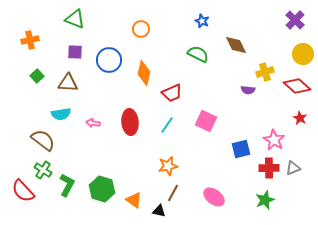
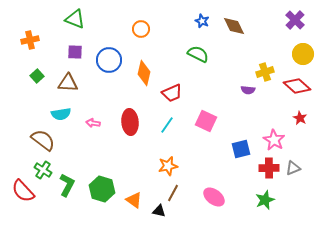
brown diamond: moved 2 px left, 19 px up
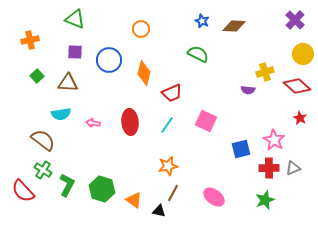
brown diamond: rotated 60 degrees counterclockwise
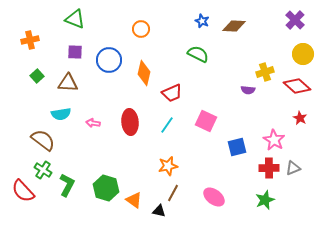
blue square: moved 4 px left, 2 px up
green hexagon: moved 4 px right, 1 px up
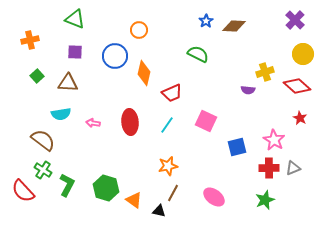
blue star: moved 4 px right; rotated 16 degrees clockwise
orange circle: moved 2 px left, 1 px down
blue circle: moved 6 px right, 4 px up
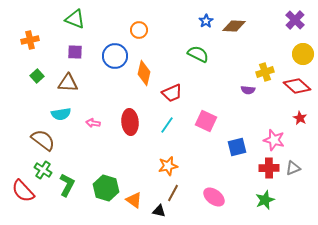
pink star: rotated 15 degrees counterclockwise
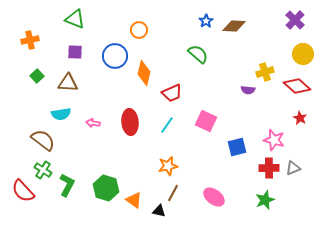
green semicircle: rotated 15 degrees clockwise
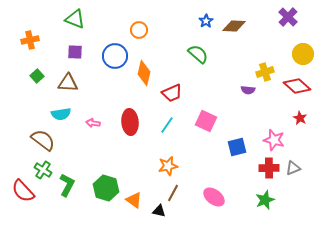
purple cross: moved 7 px left, 3 px up
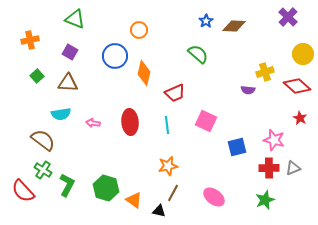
purple square: moved 5 px left; rotated 28 degrees clockwise
red trapezoid: moved 3 px right
cyan line: rotated 42 degrees counterclockwise
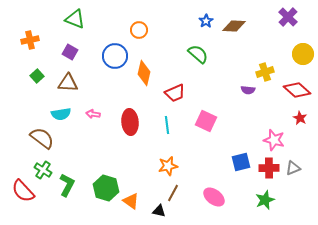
red diamond: moved 4 px down
pink arrow: moved 9 px up
brown semicircle: moved 1 px left, 2 px up
blue square: moved 4 px right, 15 px down
orange triangle: moved 3 px left, 1 px down
